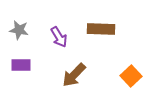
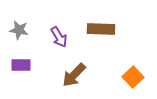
orange square: moved 2 px right, 1 px down
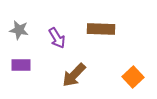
purple arrow: moved 2 px left, 1 px down
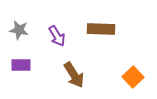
purple arrow: moved 2 px up
brown arrow: rotated 76 degrees counterclockwise
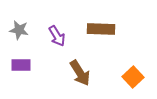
brown arrow: moved 6 px right, 2 px up
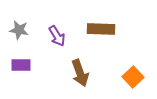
brown arrow: rotated 12 degrees clockwise
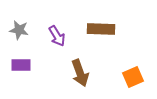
orange square: rotated 20 degrees clockwise
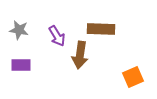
brown arrow: moved 18 px up; rotated 28 degrees clockwise
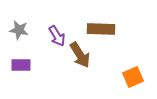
brown arrow: rotated 40 degrees counterclockwise
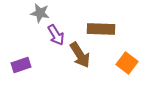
gray star: moved 21 px right, 17 px up
purple arrow: moved 1 px left, 1 px up
purple rectangle: rotated 18 degrees counterclockwise
orange square: moved 6 px left, 14 px up; rotated 30 degrees counterclockwise
